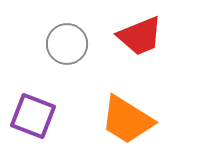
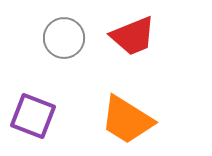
red trapezoid: moved 7 px left
gray circle: moved 3 px left, 6 px up
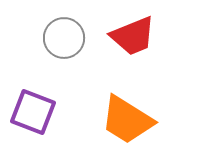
purple square: moved 4 px up
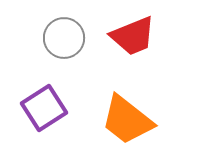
purple square: moved 11 px right, 4 px up; rotated 36 degrees clockwise
orange trapezoid: rotated 6 degrees clockwise
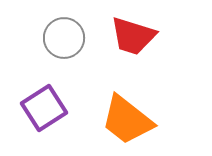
red trapezoid: rotated 39 degrees clockwise
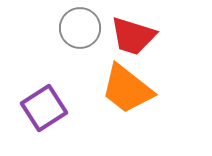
gray circle: moved 16 px right, 10 px up
orange trapezoid: moved 31 px up
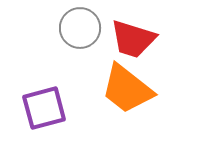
red trapezoid: moved 3 px down
purple square: rotated 18 degrees clockwise
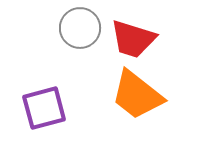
orange trapezoid: moved 10 px right, 6 px down
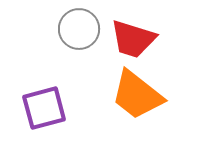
gray circle: moved 1 px left, 1 px down
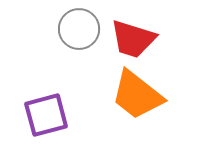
purple square: moved 2 px right, 7 px down
